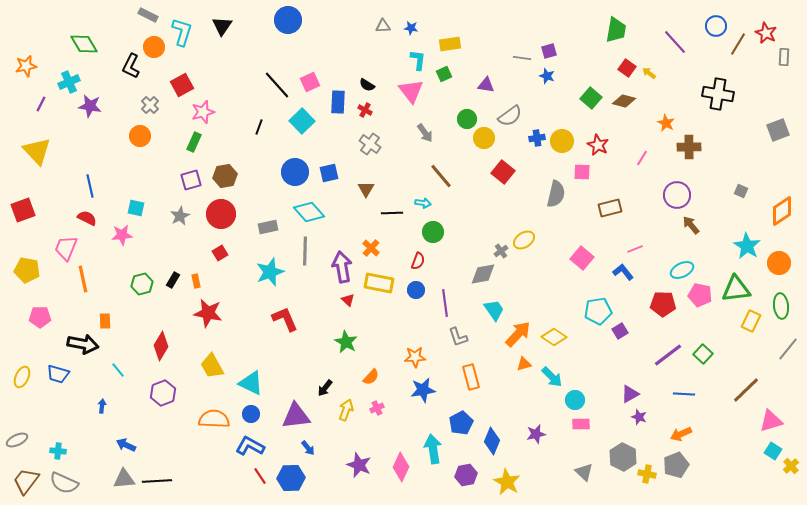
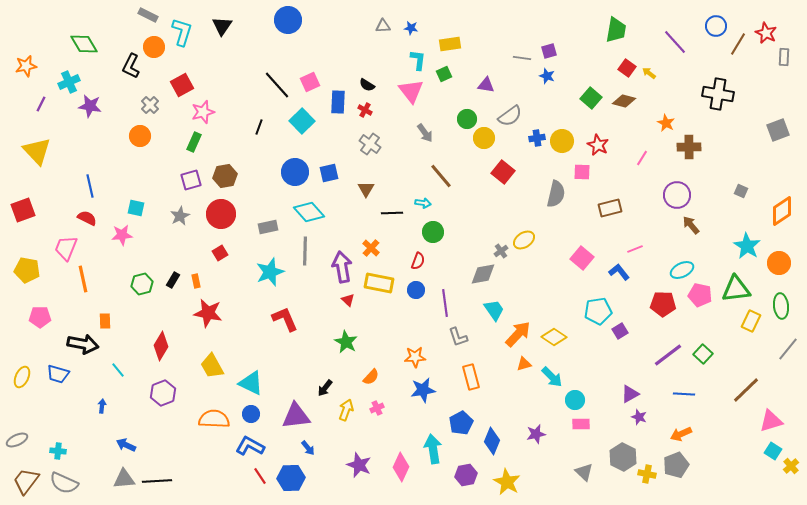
blue L-shape at (623, 272): moved 4 px left
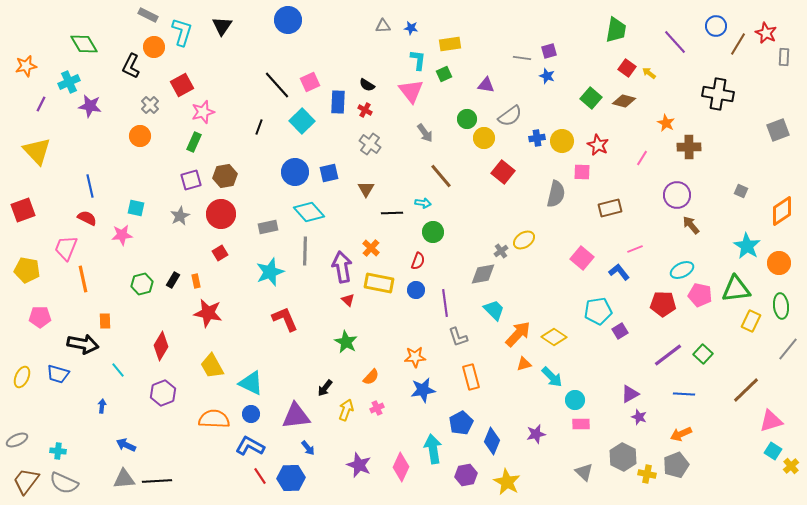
cyan trapezoid at (494, 310): rotated 10 degrees counterclockwise
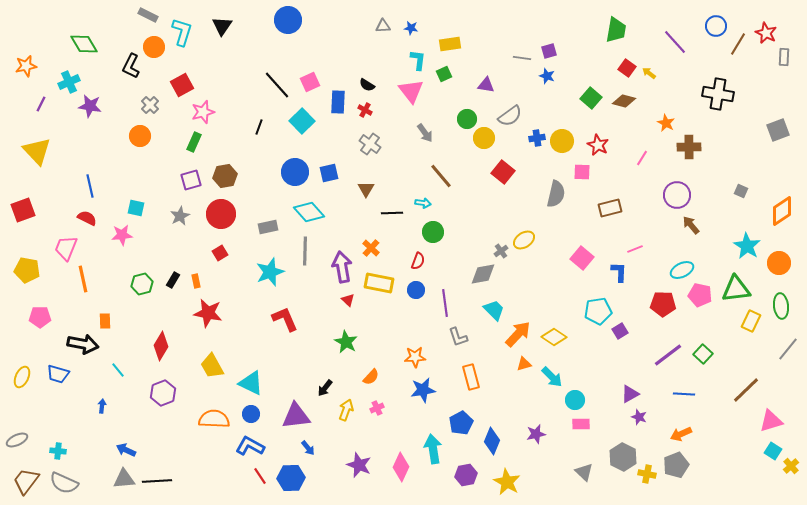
blue L-shape at (619, 272): rotated 40 degrees clockwise
blue arrow at (126, 445): moved 5 px down
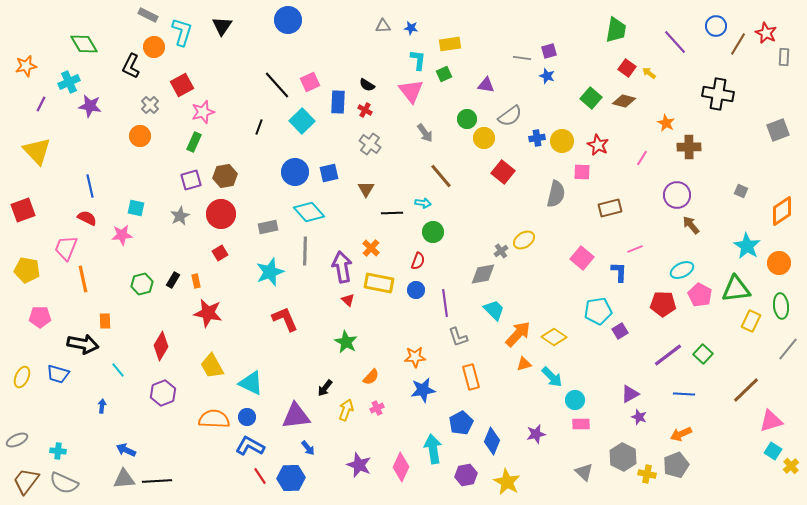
pink pentagon at (700, 295): rotated 15 degrees clockwise
blue circle at (251, 414): moved 4 px left, 3 px down
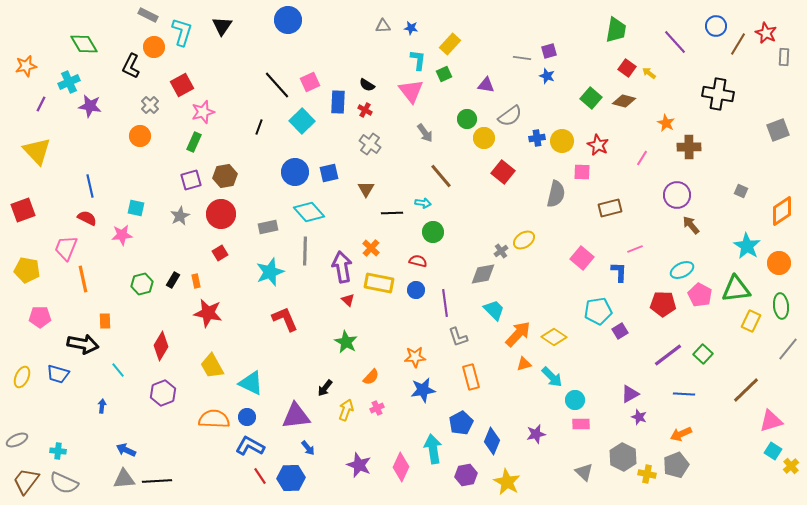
yellow rectangle at (450, 44): rotated 40 degrees counterclockwise
red semicircle at (418, 261): rotated 96 degrees counterclockwise
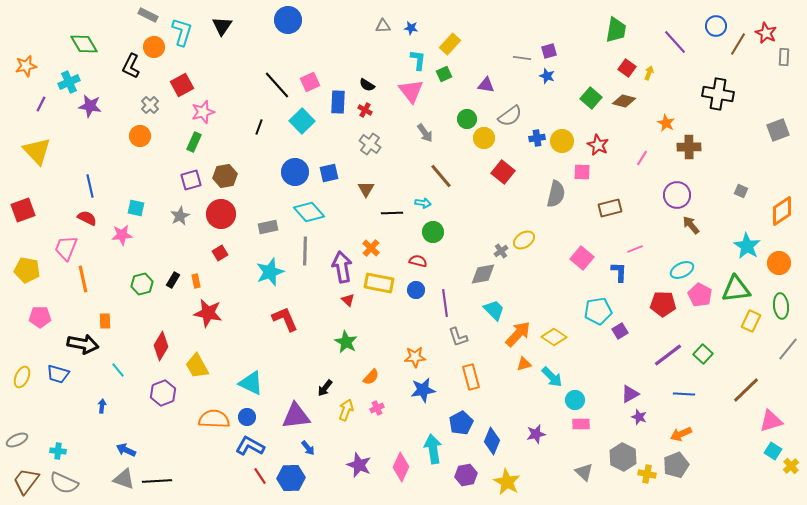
yellow arrow at (649, 73): rotated 72 degrees clockwise
yellow trapezoid at (212, 366): moved 15 px left
gray triangle at (124, 479): rotated 25 degrees clockwise
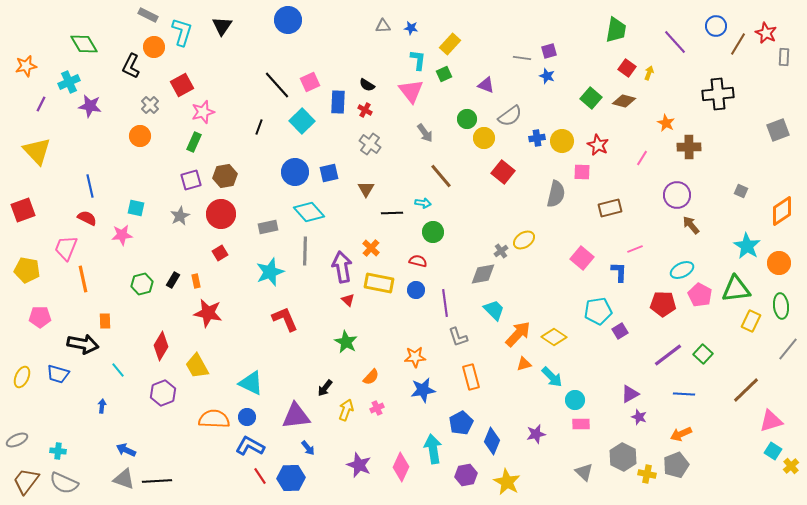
purple triangle at (486, 85): rotated 12 degrees clockwise
black cross at (718, 94): rotated 16 degrees counterclockwise
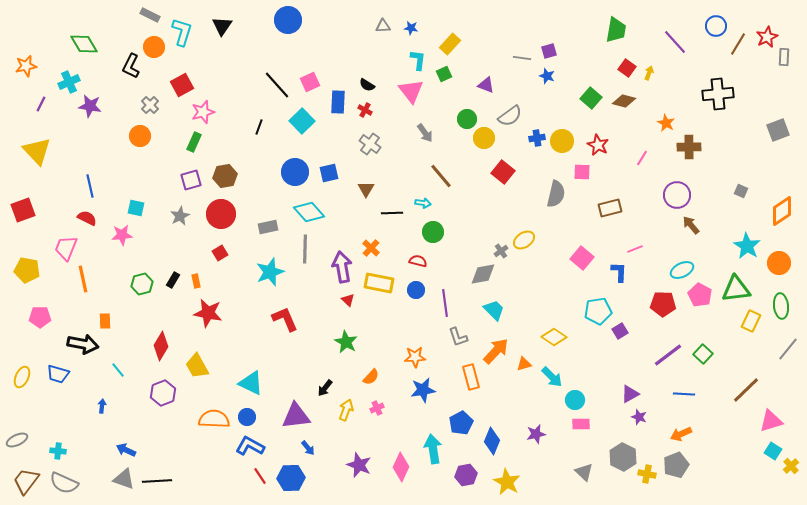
gray rectangle at (148, 15): moved 2 px right
red star at (766, 33): moved 1 px right, 4 px down; rotated 20 degrees clockwise
gray line at (305, 251): moved 2 px up
orange arrow at (518, 334): moved 22 px left, 17 px down
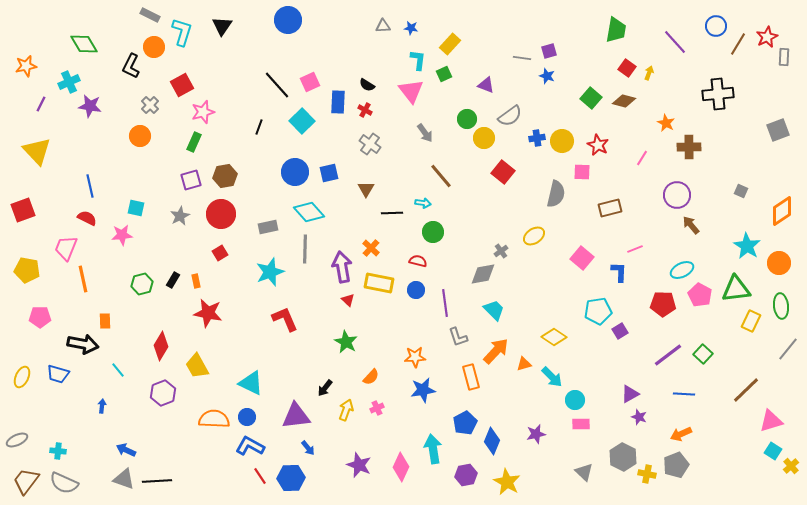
yellow ellipse at (524, 240): moved 10 px right, 4 px up
blue pentagon at (461, 423): moved 4 px right
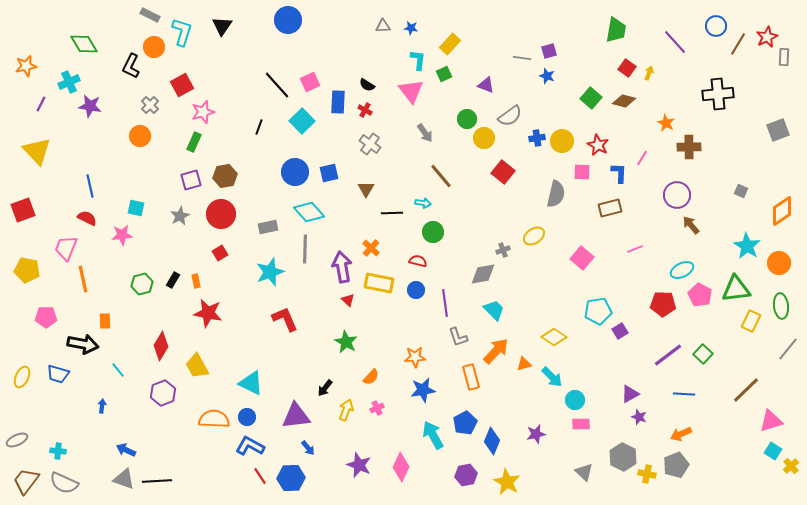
gray cross at (501, 251): moved 2 px right, 1 px up; rotated 16 degrees clockwise
blue L-shape at (619, 272): moved 99 px up
pink pentagon at (40, 317): moved 6 px right
cyan arrow at (433, 449): moved 14 px up; rotated 20 degrees counterclockwise
